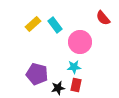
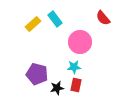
cyan rectangle: moved 6 px up
black star: moved 1 px left
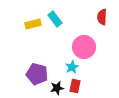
red semicircle: moved 1 px left, 1 px up; rotated 42 degrees clockwise
yellow rectangle: rotated 28 degrees clockwise
pink circle: moved 4 px right, 5 px down
cyan star: moved 2 px left; rotated 24 degrees counterclockwise
red rectangle: moved 1 px left, 1 px down
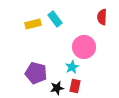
purple pentagon: moved 1 px left, 1 px up
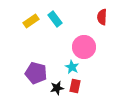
yellow rectangle: moved 2 px left, 3 px up; rotated 21 degrees counterclockwise
cyan star: rotated 16 degrees counterclockwise
